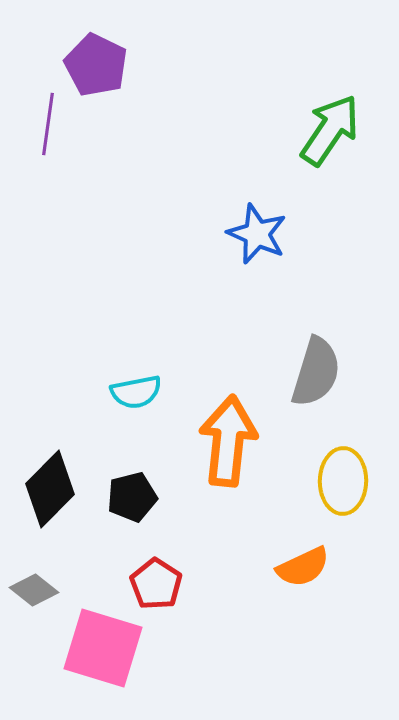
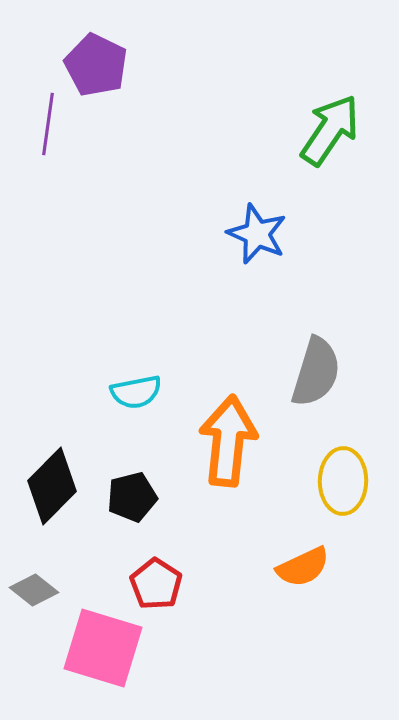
black diamond: moved 2 px right, 3 px up
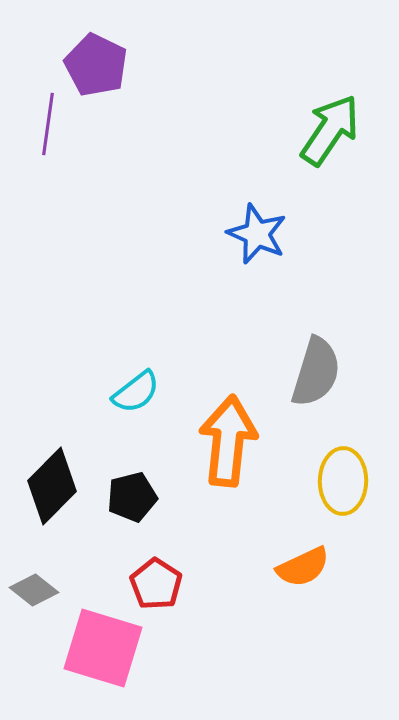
cyan semicircle: rotated 27 degrees counterclockwise
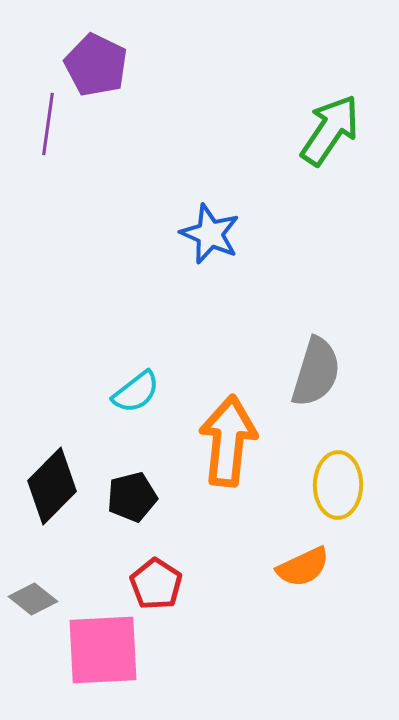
blue star: moved 47 px left
yellow ellipse: moved 5 px left, 4 px down
gray diamond: moved 1 px left, 9 px down
pink square: moved 2 px down; rotated 20 degrees counterclockwise
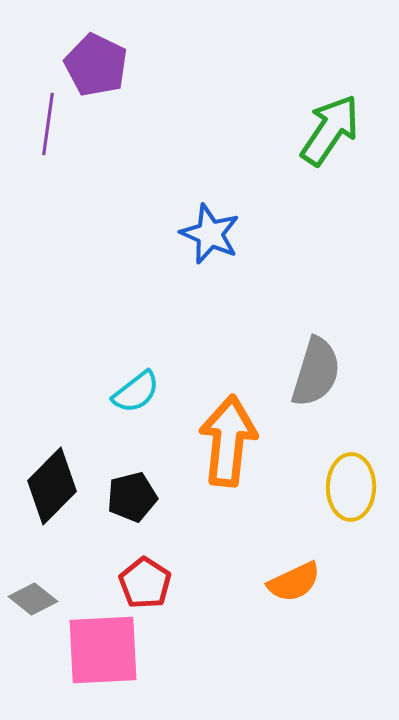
yellow ellipse: moved 13 px right, 2 px down
orange semicircle: moved 9 px left, 15 px down
red pentagon: moved 11 px left, 1 px up
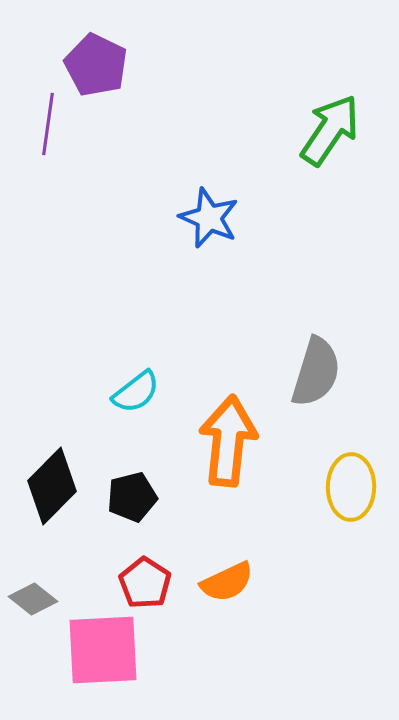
blue star: moved 1 px left, 16 px up
orange semicircle: moved 67 px left
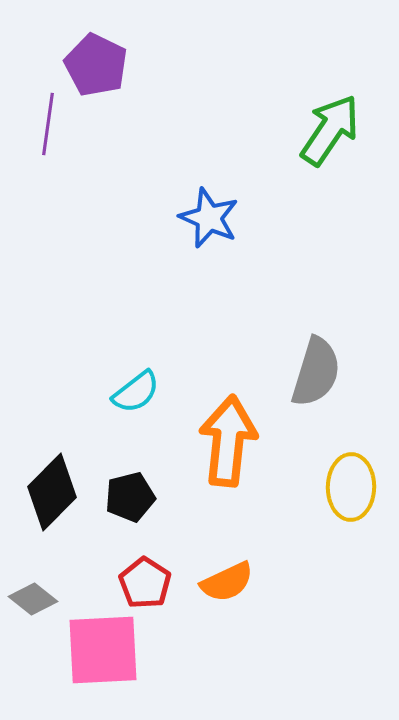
black diamond: moved 6 px down
black pentagon: moved 2 px left
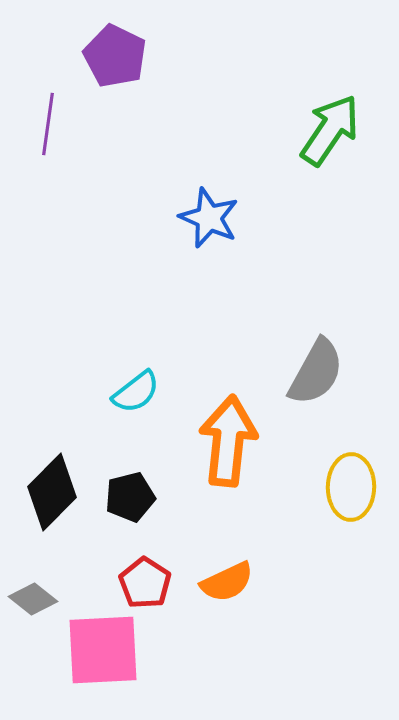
purple pentagon: moved 19 px right, 9 px up
gray semicircle: rotated 12 degrees clockwise
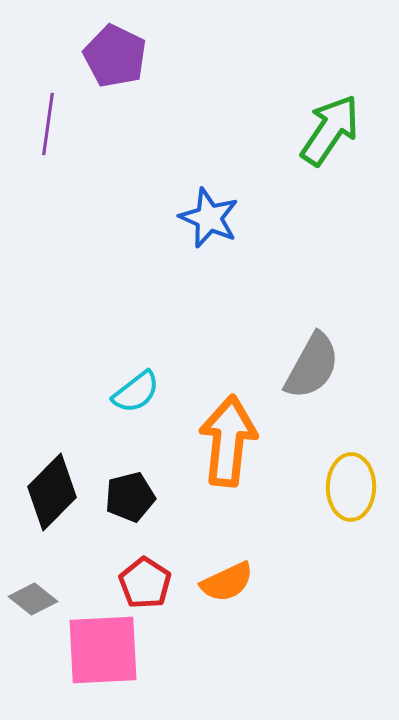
gray semicircle: moved 4 px left, 6 px up
